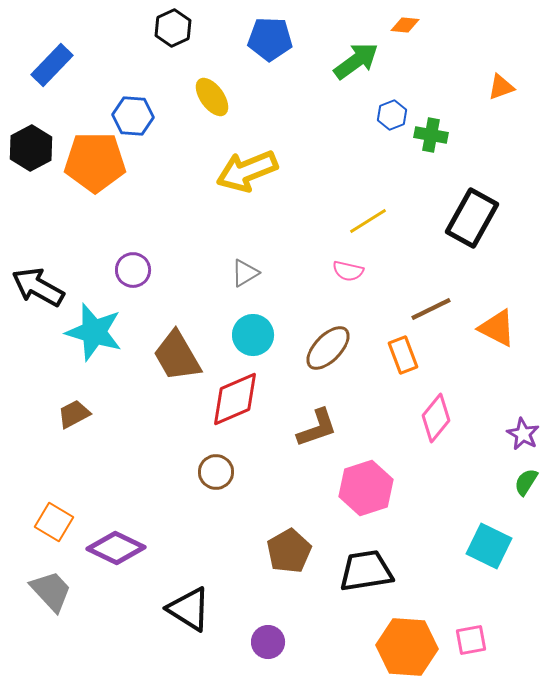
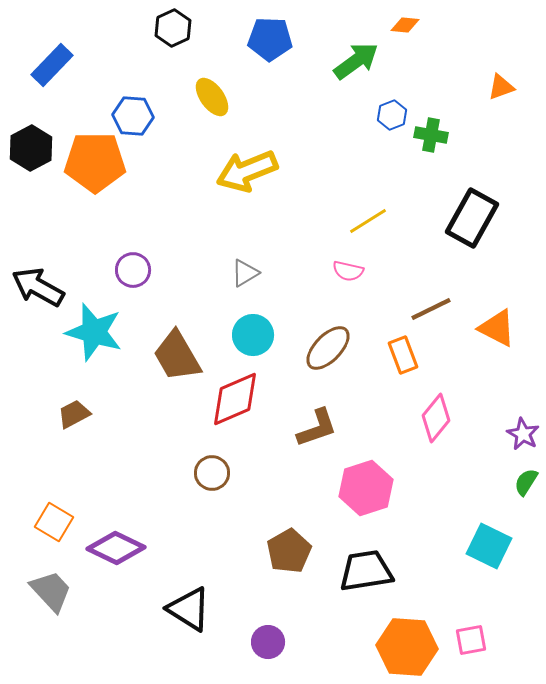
brown circle at (216, 472): moved 4 px left, 1 px down
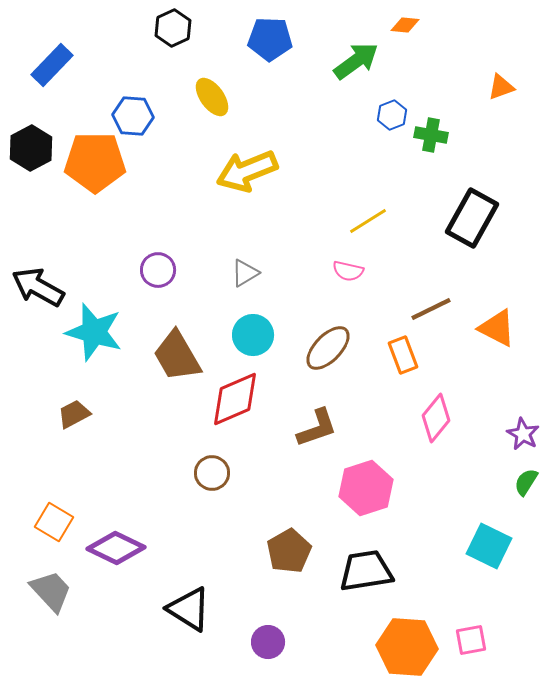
purple circle at (133, 270): moved 25 px right
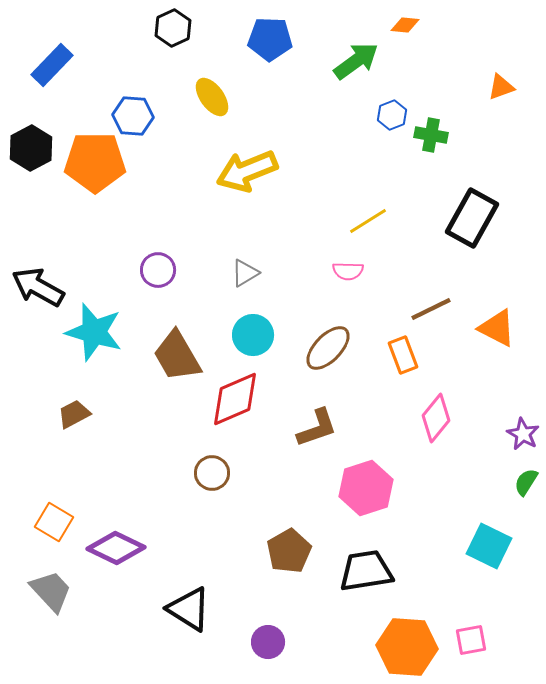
pink semicircle at (348, 271): rotated 12 degrees counterclockwise
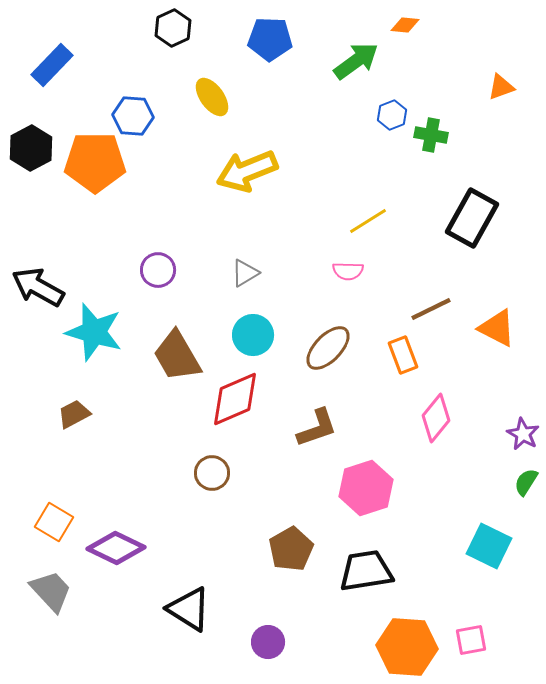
brown pentagon at (289, 551): moved 2 px right, 2 px up
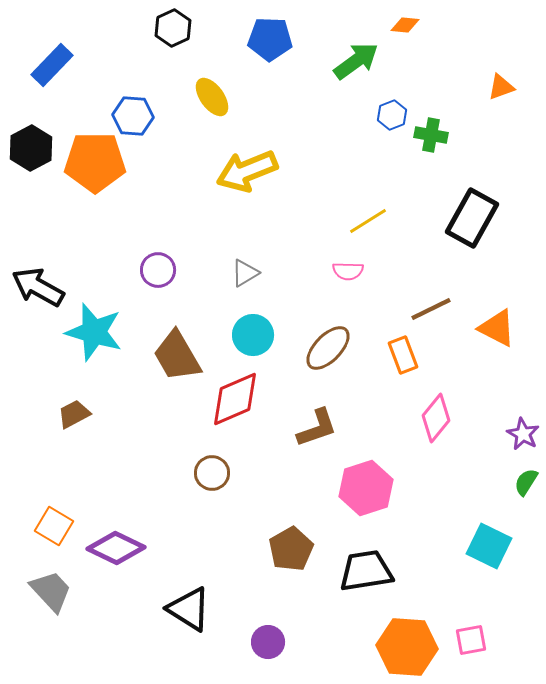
orange square at (54, 522): moved 4 px down
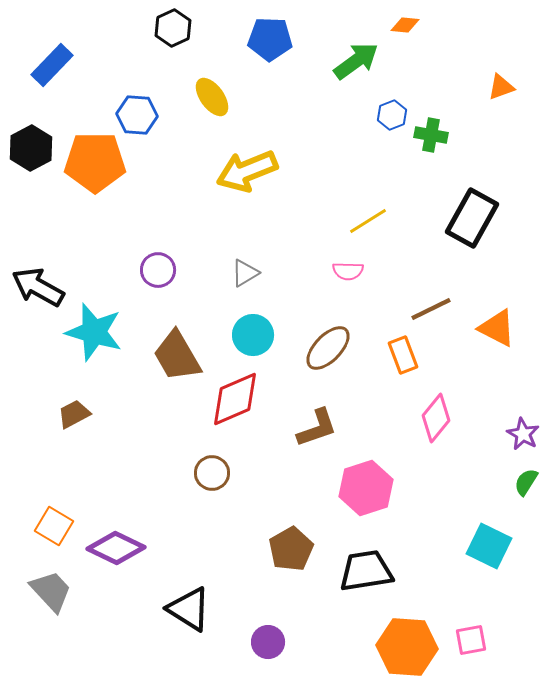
blue hexagon at (133, 116): moved 4 px right, 1 px up
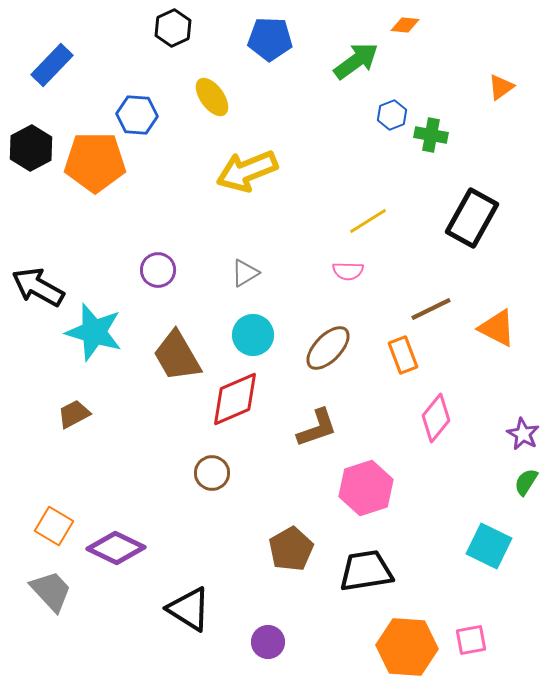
orange triangle at (501, 87): rotated 16 degrees counterclockwise
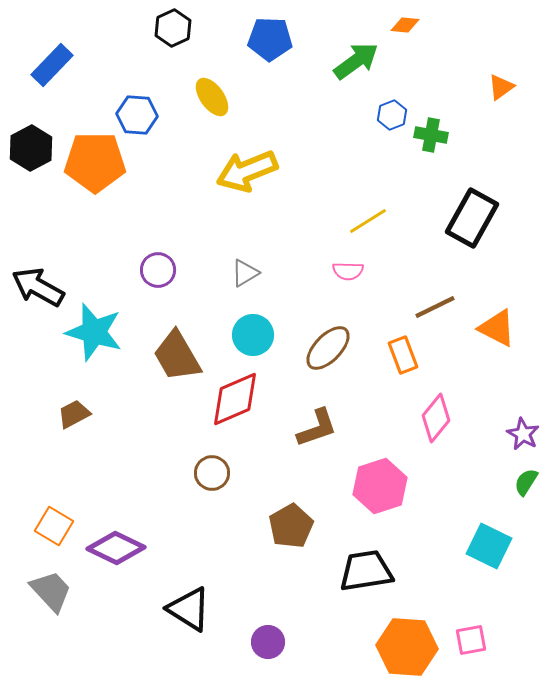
brown line at (431, 309): moved 4 px right, 2 px up
pink hexagon at (366, 488): moved 14 px right, 2 px up
brown pentagon at (291, 549): moved 23 px up
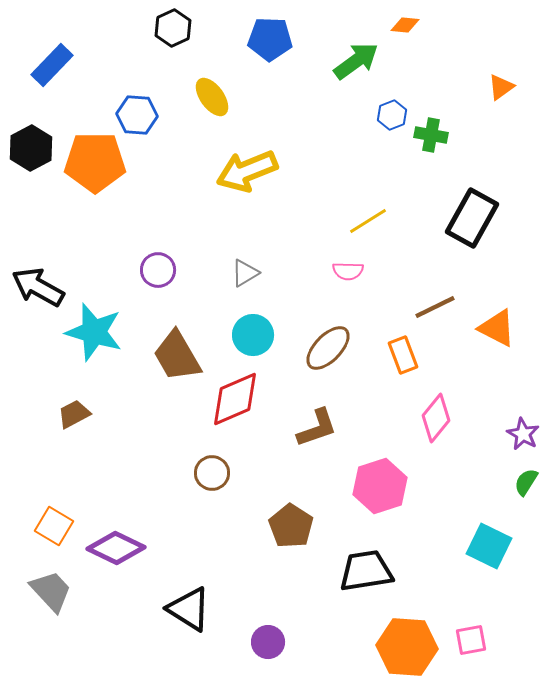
brown pentagon at (291, 526): rotated 9 degrees counterclockwise
